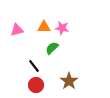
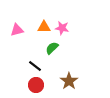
black line: moved 1 px right; rotated 16 degrees counterclockwise
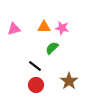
pink triangle: moved 3 px left, 1 px up
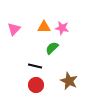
pink triangle: rotated 32 degrees counterclockwise
black line: rotated 24 degrees counterclockwise
brown star: rotated 12 degrees counterclockwise
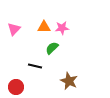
pink star: rotated 16 degrees counterclockwise
red circle: moved 20 px left, 2 px down
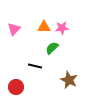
brown star: moved 1 px up
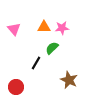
pink triangle: rotated 24 degrees counterclockwise
black line: moved 1 px right, 3 px up; rotated 72 degrees counterclockwise
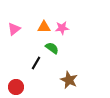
pink triangle: rotated 32 degrees clockwise
green semicircle: rotated 80 degrees clockwise
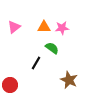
pink triangle: moved 2 px up
red circle: moved 6 px left, 2 px up
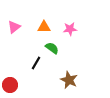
pink star: moved 8 px right, 1 px down
